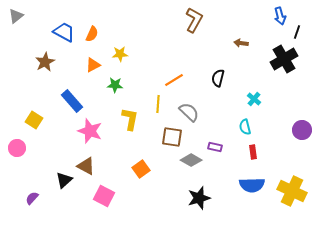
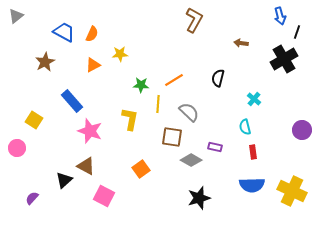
green star: moved 26 px right
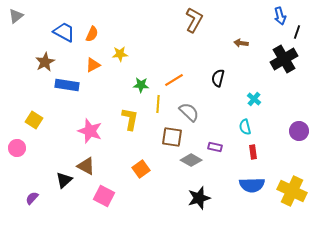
blue rectangle: moved 5 px left, 16 px up; rotated 40 degrees counterclockwise
purple circle: moved 3 px left, 1 px down
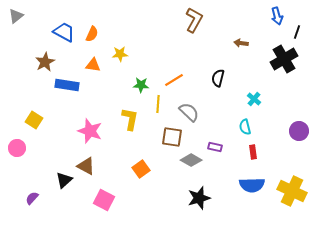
blue arrow: moved 3 px left
orange triangle: rotated 35 degrees clockwise
pink square: moved 4 px down
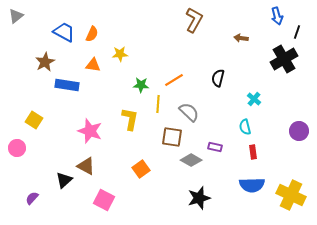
brown arrow: moved 5 px up
yellow cross: moved 1 px left, 4 px down
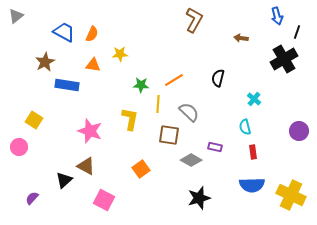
brown square: moved 3 px left, 2 px up
pink circle: moved 2 px right, 1 px up
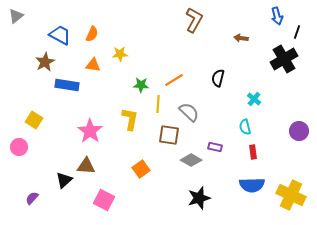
blue trapezoid: moved 4 px left, 3 px down
pink star: rotated 15 degrees clockwise
brown triangle: rotated 24 degrees counterclockwise
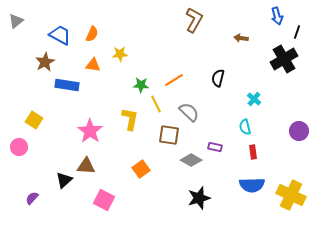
gray triangle: moved 5 px down
yellow line: moved 2 px left; rotated 30 degrees counterclockwise
